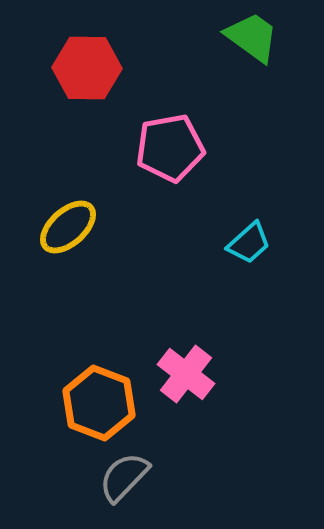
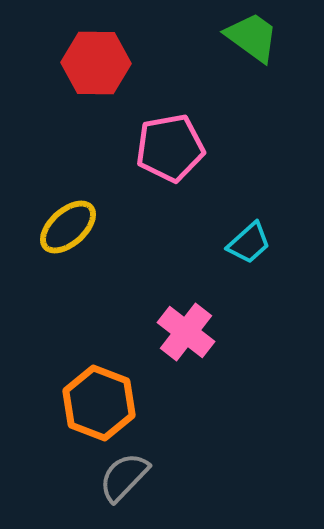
red hexagon: moved 9 px right, 5 px up
pink cross: moved 42 px up
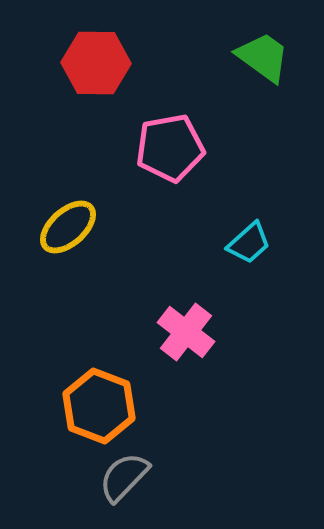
green trapezoid: moved 11 px right, 20 px down
orange hexagon: moved 3 px down
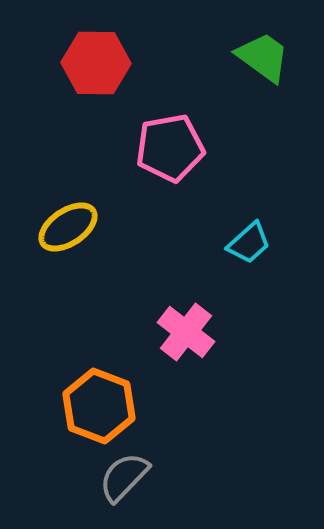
yellow ellipse: rotated 8 degrees clockwise
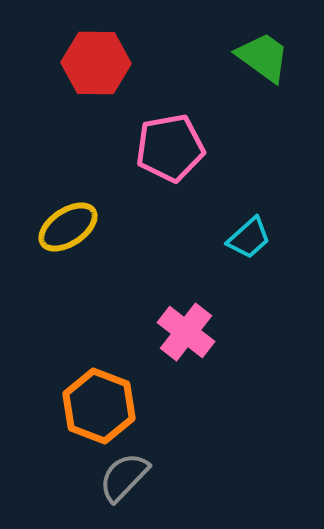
cyan trapezoid: moved 5 px up
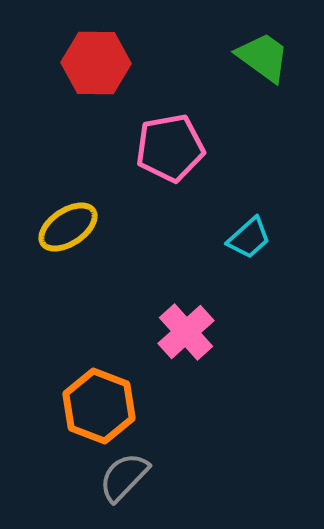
pink cross: rotated 10 degrees clockwise
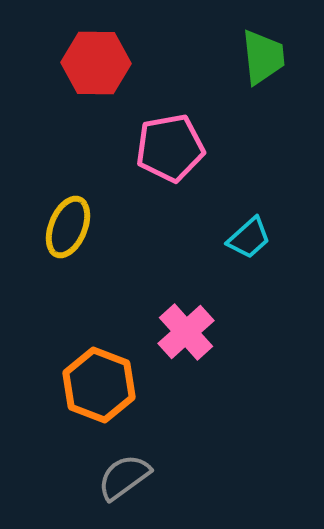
green trapezoid: rotated 48 degrees clockwise
yellow ellipse: rotated 34 degrees counterclockwise
orange hexagon: moved 21 px up
gray semicircle: rotated 10 degrees clockwise
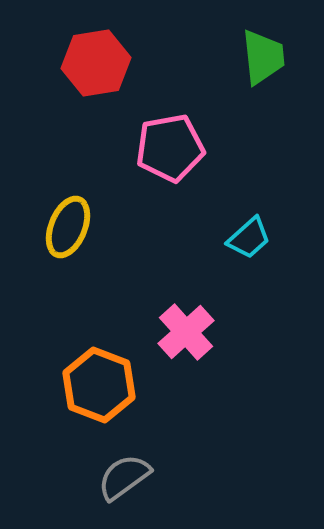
red hexagon: rotated 10 degrees counterclockwise
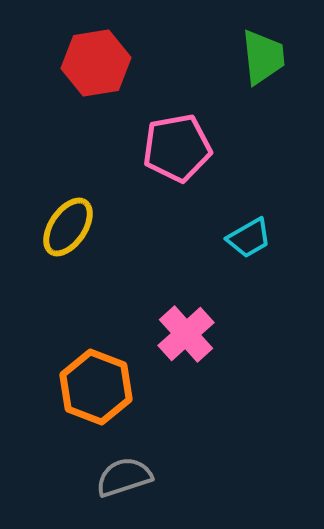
pink pentagon: moved 7 px right
yellow ellipse: rotated 12 degrees clockwise
cyan trapezoid: rotated 12 degrees clockwise
pink cross: moved 2 px down
orange hexagon: moved 3 px left, 2 px down
gray semicircle: rotated 18 degrees clockwise
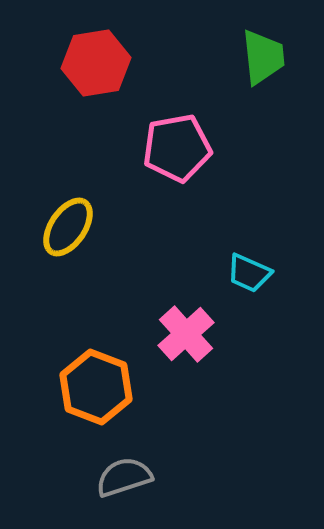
cyan trapezoid: moved 35 px down; rotated 54 degrees clockwise
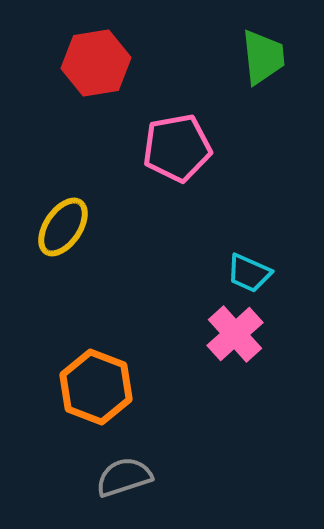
yellow ellipse: moved 5 px left
pink cross: moved 49 px right
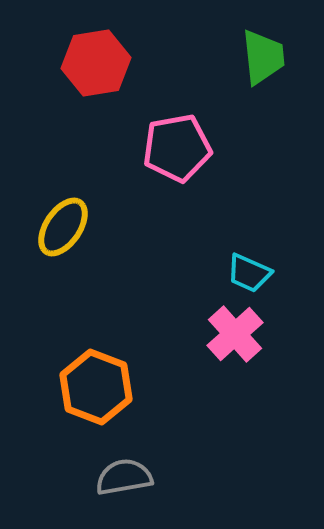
gray semicircle: rotated 8 degrees clockwise
